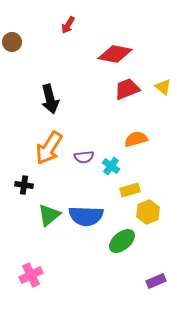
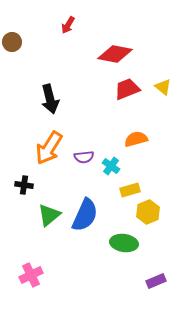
blue semicircle: moved 1 px left, 1 px up; rotated 68 degrees counterclockwise
green ellipse: moved 2 px right, 2 px down; rotated 48 degrees clockwise
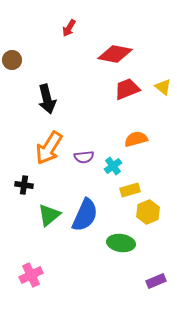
red arrow: moved 1 px right, 3 px down
brown circle: moved 18 px down
black arrow: moved 3 px left
cyan cross: moved 2 px right; rotated 18 degrees clockwise
green ellipse: moved 3 px left
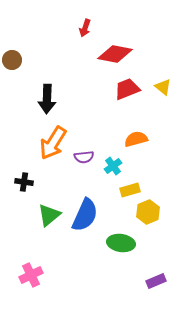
red arrow: moved 16 px right; rotated 12 degrees counterclockwise
black arrow: rotated 16 degrees clockwise
orange arrow: moved 4 px right, 5 px up
black cross: moved 3 px up
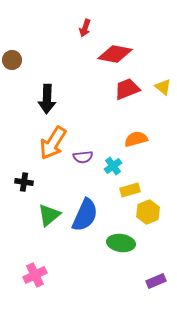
purple semicircle: moved 1 px left
pink cross: moved 4 px right
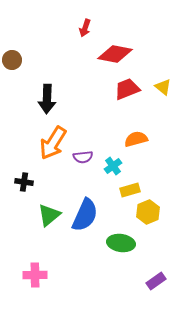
pink cross: rotated 25 degrees clockwise
purple rectangle: rotated 12 degrees counterclockwise
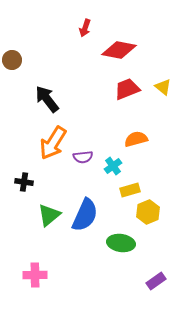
red diamond: moved 4 px right, 4 px up
black arrow: rotated 140 degrees clockwise
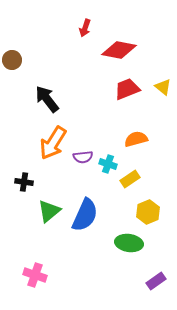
cyan cross: moved 5 px left, 2 px up; rotated 36 degrees counterclockwise
yellow rectangle: moved 11 px up; rotated 18 degrees counterclockwise
green triangle: moved 4 px up
green ellipse: moved 8 px right
pink cross: rotated 20 degrees clockwise
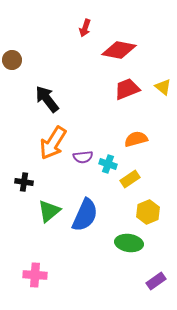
pink cross: rotated 15 degrees counterclockwise
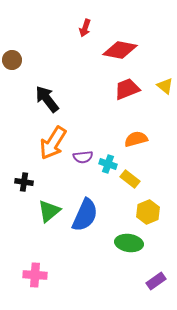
red diamond: moved 1 px right
yellow triangle: moved 2 px right, 1 px up
yellow rectangle: rotated 72 degrees clockwise
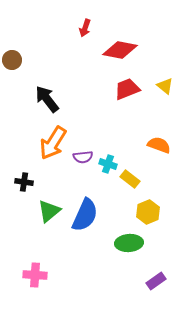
orange semicircle: moved 23 px right, 6 px down; rotated 35 degrees clockwise
green ellipse: rotated 12 degrees counterclockwise
